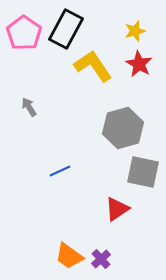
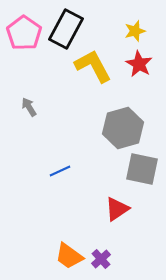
yellow L-shape: rotated 6 degrees clockwise
gray square: moved 1 px left, 3 px up
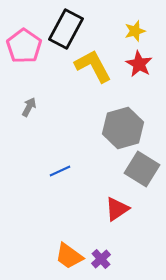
pink pentagon: moved 13 px down
gray arrow: rotated 60 degrees clockwise
gray square: rotated 20 degrees clockwise
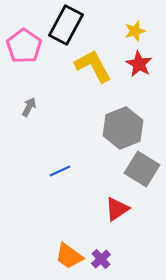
black rectangle: moved 4 px up
gray hexagon: rotated 6 degrees counterclockwise
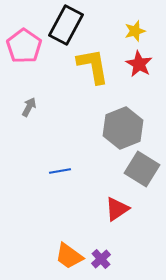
yellow L-shape: rotated 18 degrees clockwise
blue line: rotated 15 degrees clockwise
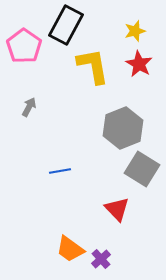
red triangle: rotated 40 degrees counterclockwise
orange trapezoid: moved 1 px right, 7 px up
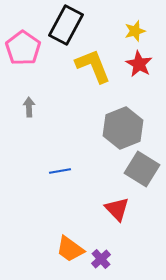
pink pentagon: moved 1 px left, 2 px down
yellow L-shape: rotated 12 degrees counterclockwise
gray arrow: rotated 30 degrees counterclockwise
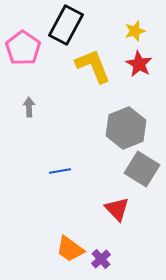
gray hexagon: moved 3 px right
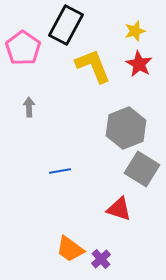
red triangle: moved 2 px right; rotated 28 degrees counterclockwise
